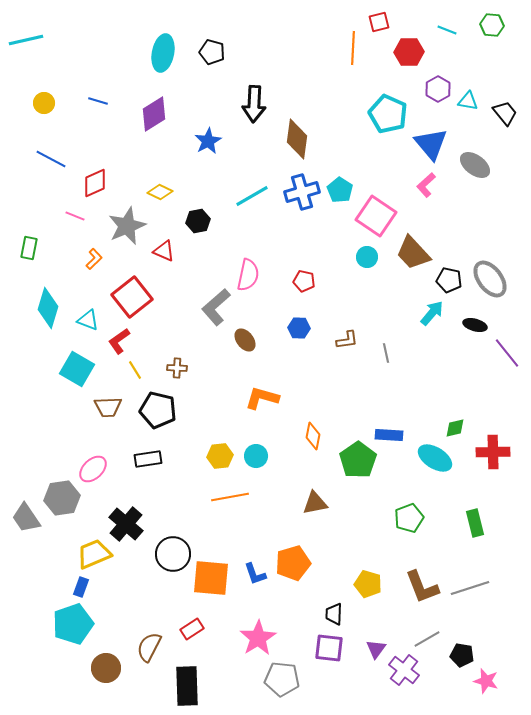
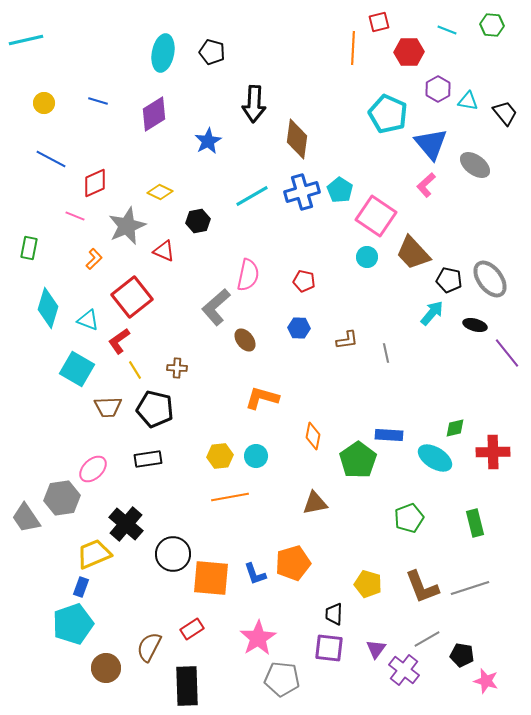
black pentagon at (158, 410): moved 3 px left, 1 px up
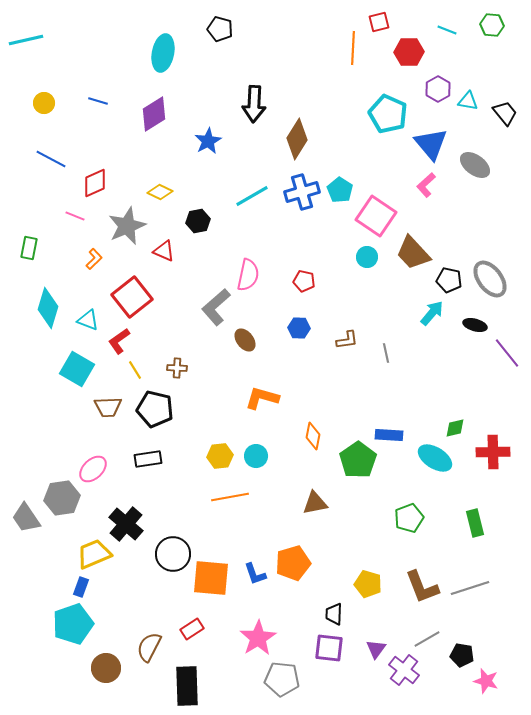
black pentagon at (212, 52): moved 8 px right, 23 px up
brown diamond at (297, 139): rotated 24 degrees clockwise
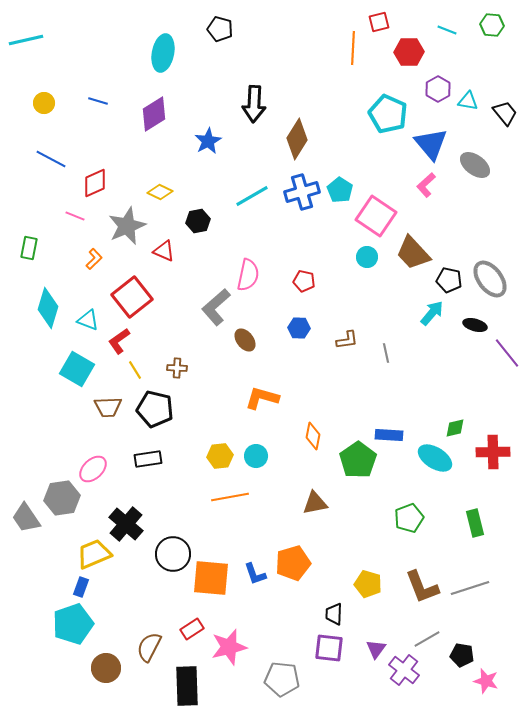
pink star at (258, 638): moved 29 px left, 9 px down; rotated 18 degrees clockwise
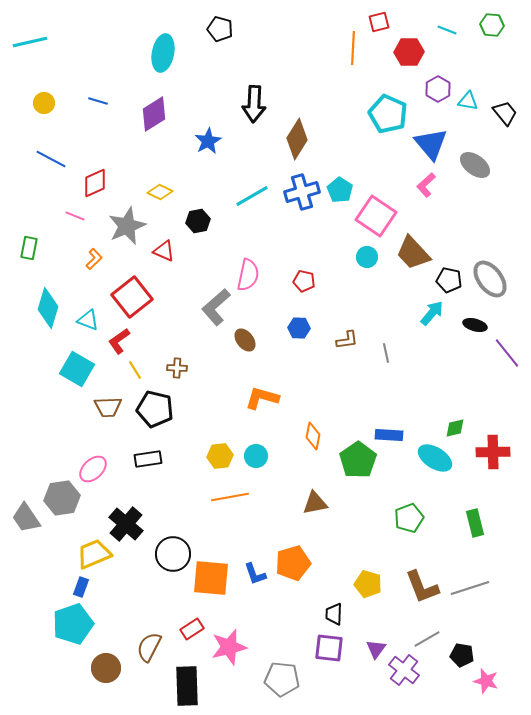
cyan line at (26, 40): moved 4 px right, 2 px down
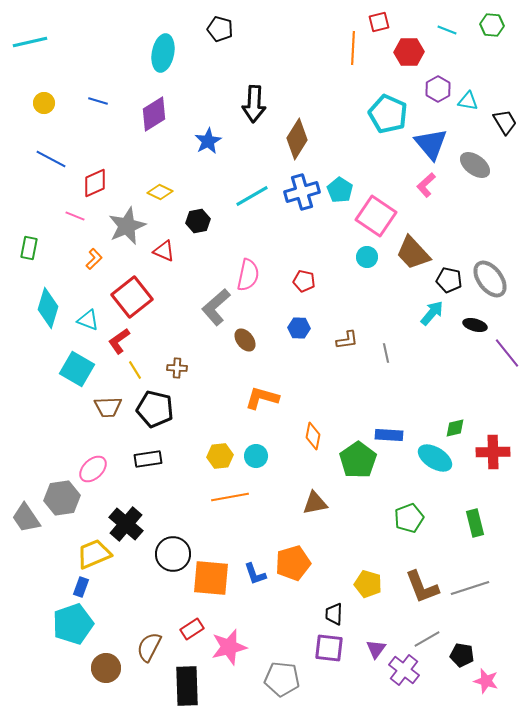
black trapezoid at (505, 113): moved 9 px down; rotated 8 degrees clockwise
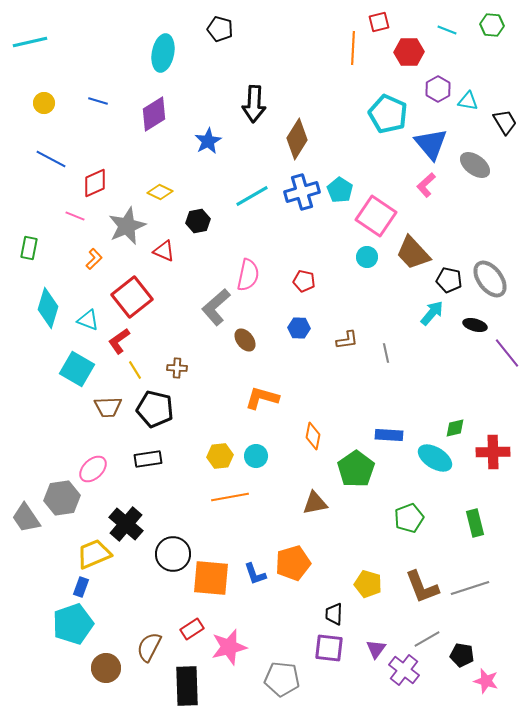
green pentagon at (358, 460): moved 2 px left, 9 px down
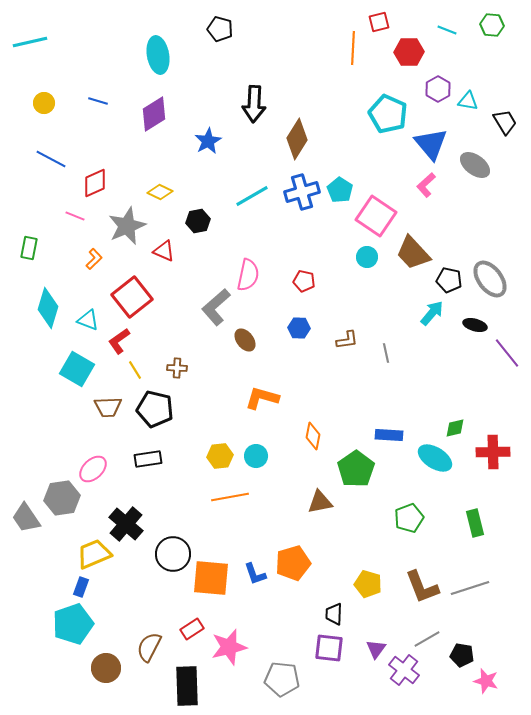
cyan ellipse at (163, 53): moved 5 px left, 2 px down; rotated 21 degrees counterclockwise
brown triangle at (315, 503): moved 5 px right, 1 px up
